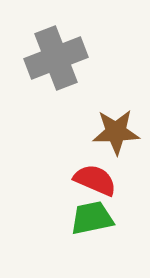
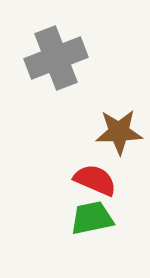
brown star: moved 3 px right
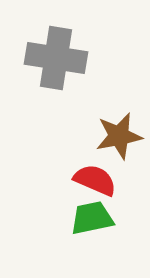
gray cross: rotated 30 degrees clockwise
brown star: moved 4 px down; rotated 9 degrees counterclockwise
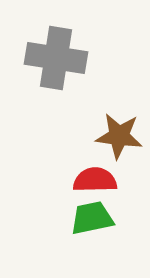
brown star: rotated 18 degrees clockwise
red semicircle: rotated 24 degrees counterclockwise
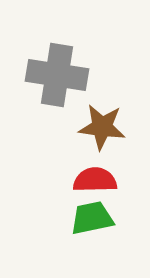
gray cross: moved 1 px right, 17 px down
brown star: moved 17 px left, 9 px up
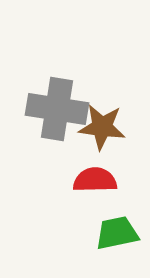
gray cross: moved 34 px down
green trapezoid: moved 25 px right, 15 px down
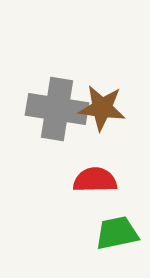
brown star: moved 19 px up
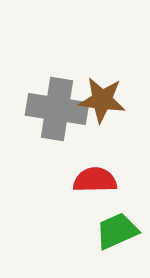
brown star: moved 8 px up
green trapezoid: moved 2 px up; rotated 12 degrees counterclockwise
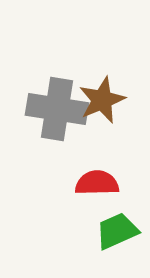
brown star: rotated 30 degrees counterclockwise
red semicircle: moved 2 px right, 3 px down
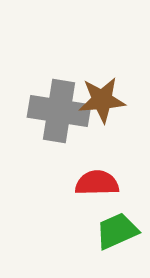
brown star: rotated 18 degrees clockwise
gray cross: moved 2 px right, 2 px down
